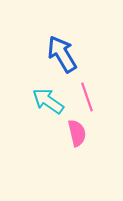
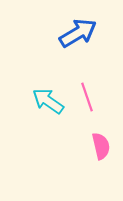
blue arrow: moved 16 px right, 21 px up; rotated 90 degrees clockwise
pink semicircle: moved 24 px right, 13 px down
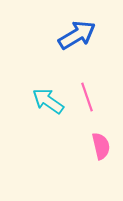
blue arrow: moved 1 px left, 2 px down
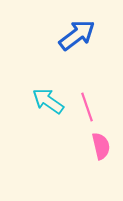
blue arrow: rotated 6 degrees counterclockwise
pink line: moved 10 px down
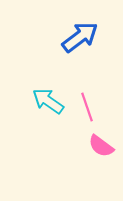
blue arrow: moved 3 px right, 2 px down
pink semicircle: rotated 140 degrees clockwise
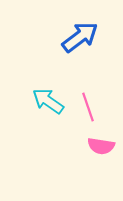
pink line: moved 1 px right
pink semicircle: rotated 28 degrees counterclockwise
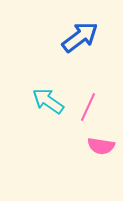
pink line: rotated 44 degrees clockwise
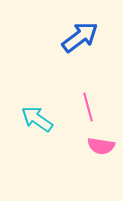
cyan arrow: moved 11 px left, 18 px down
pink line: rotated 40 degrees counterclockwise
